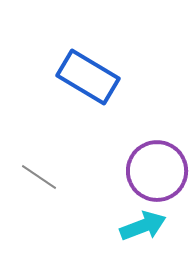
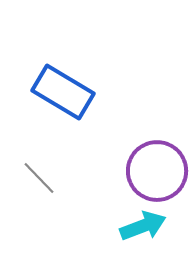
blue rectangle: moved 25 px left, 15 px down
gray line: moved 1 px down; rotated 12 degrees clockwise
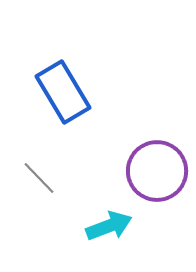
blue rectangle: rotated 28 degrees clockwise
cyan arrow: moved 34 px left
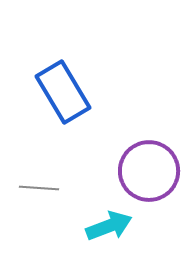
purple circle: moved 8 px left
gray line: moved 10 px down; rotated 42 degrees counterclockwise
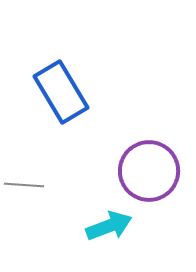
blue rectangle: moved 2 px left
gray line: moved 15 px left, 3 px up
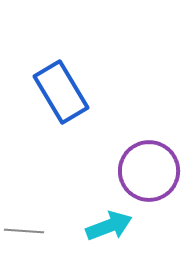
gray line: moved 46 px down
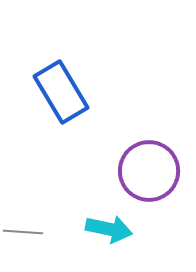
cyan arrow: moved 3 px down; rotated 33 degrees clockwise
gray line: moved 1 px left, 1 px down
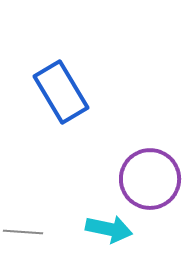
purple circle: moved 1 px right, 8 px down
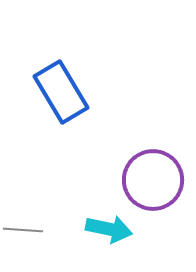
purple circle: moved 3 px right, 1 px down
gray line: moved 2 px up
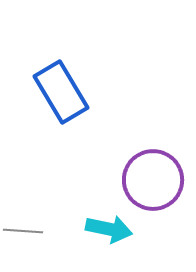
gray line: moved 1 px down
